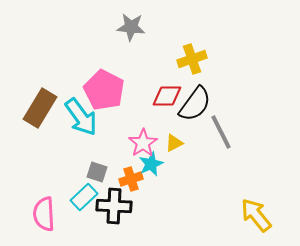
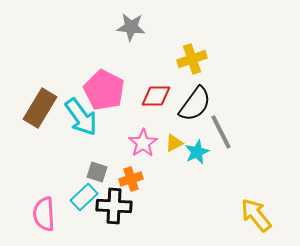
red diamond: moved 11 px left
cyan star: moved 46 px right, 12 px up
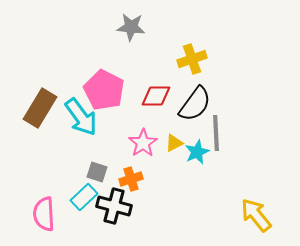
gray line: moved 5 px left, 1 px down; rotated 24 degrees clockwise
black cross: rotated 12 degrees clockwise
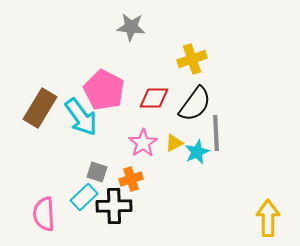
red diamond: moved 2 px left, 2 px down
black cross: rotated 16 degrees counterclockwise
yellow arrow: moved 12 px right, 3 px down; rotated 39 degrees clockwise
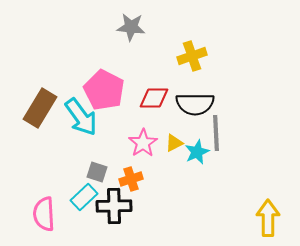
yellow cross: moved 3 px up
black semicircle: rotated 54 degrees clockwise
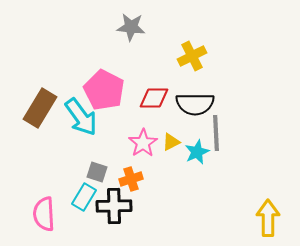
yellow cross: rotated 8 degrees counterclockwise
yellow triangle: moved 3 px left, 1 px up
cyan rectangle: rotated 16 degrees counterclockwise
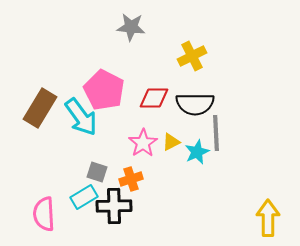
cyan rectangle: rotated 28 degrees clockwise
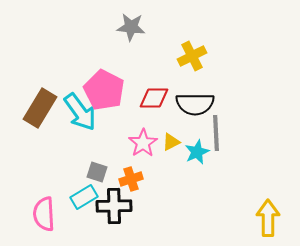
cyan arrow: moved 1 px left, 5 px up
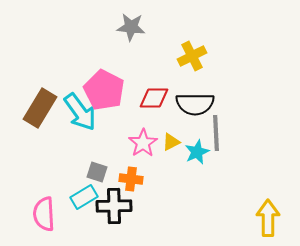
orange cross: rotated 25 degrees clockwise
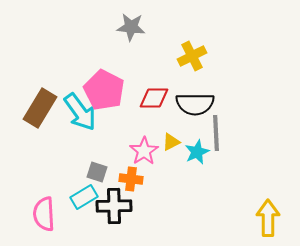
pink star: moved 1 px right, 8 px down
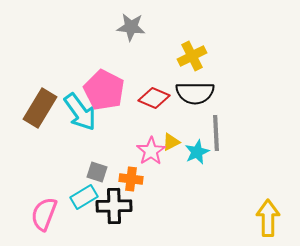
red diamond: rotated 24 degrees clockwise
black semicircle: moved 11 px up
pink star: moved 7 px right
pink semicircle: rotated 24 degrees clockwise
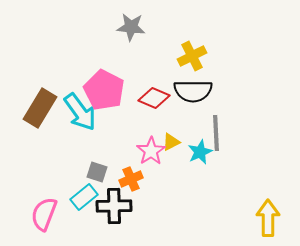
black semicircle: moved 2 px left, 2 px up
cyan star: moved 3 px right
orange cross: rotated 30 degrees counterclockwise
cyan rectangle: rotated 8 degrees counterclockwise
